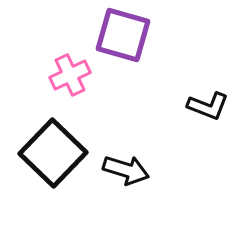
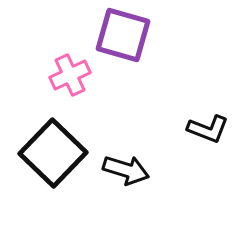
black L-shape: moved 23 px down
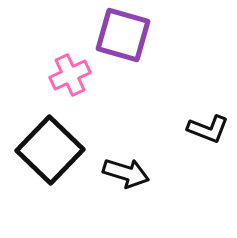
black square: moved 3 px left, 3 px up
black arrow: moved 3 px down
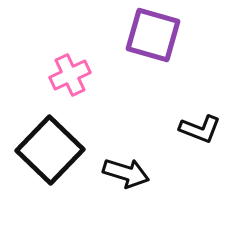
purple square: moved 30 px right
black L-shape: moved 8 px left
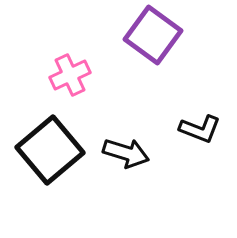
purple square: rotated 20 degrees clockwise
black square: rotated 6 degrees clockwise
black arrow: moved 20 px up
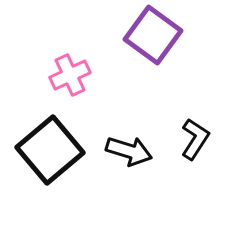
black L-shape: moved 5 px left, 10 px down; rotated 78 degrees counterclockwise
black arrow: moved 3 px right, 2 px up
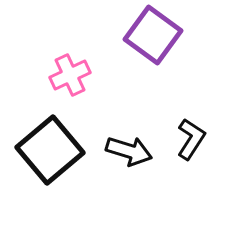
black L-shape: moved 4 px left
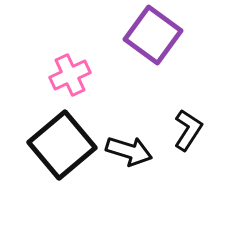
black L-shape: moved 3 px left, 9 px up
black square: moved 12 px right, 5 px up
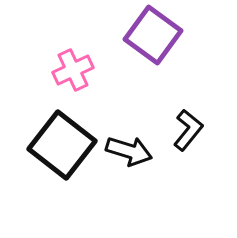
pink cross: moved 3 px right, 5 px up
black L-shape: rotated 6 degrees clockwise
black square: rotated 12 degrees counterclockwise
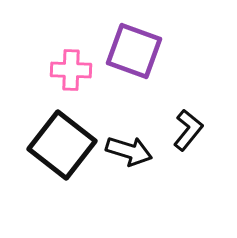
purple square: moved 19 px left, 16 px down; rotated 16 degrees counterclockwise
pink cross: moved 2 px left; rotated 27 degrees clockwise
